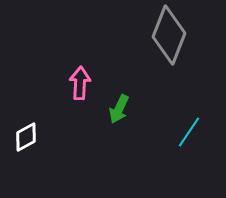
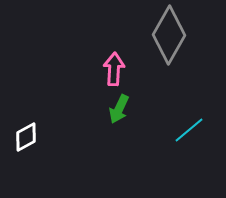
gray diamond: rotated 8 degrees clockwise
pink arrow: moved 34 px right, 14 px up
cyan line: moved 2 px up; rotated 16 degrees clockwise
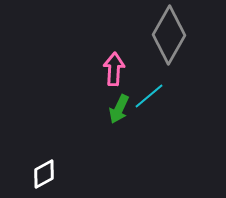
cyan line: moved 40 px left, 34 px up
white diamond: moved 18 px right, 37 px down
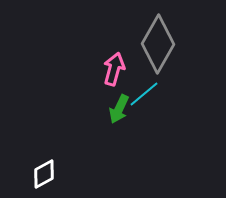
gray diamond: moved 11 px left, 9 px down
pink arrow: rotated 12 degrees clockwise
cyan line: moved 5 px left, 2 px up
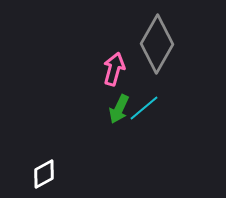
gray diamond: moved 1 px left
cyan line: moved 14 px down
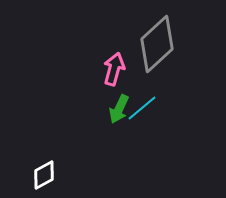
gray diamond: rotated 18 degrees clockwise
cyan line: moved 2 px left
white diamond: moved 1 px down
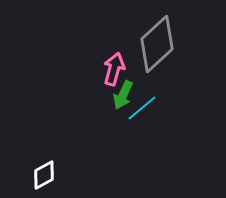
green arrow: moved 4 px right, 14 px up
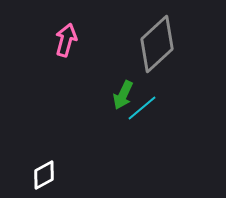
pink arrow: moved 48 px left, 29 px up
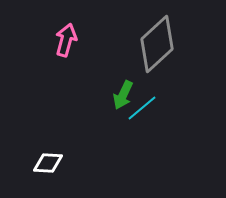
white diamond: moved 4 px right, 12 px up; rotated 32 degrees clockwise
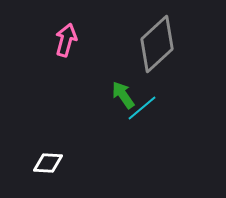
green arrow: rotated 120 degrees clockwise
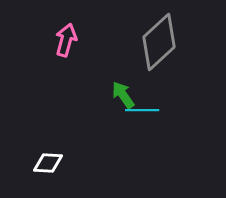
gray diamond: moved 2 px right, 2 px up
cyan line: moved 2 px down; rotated 40 degrees clockwise
